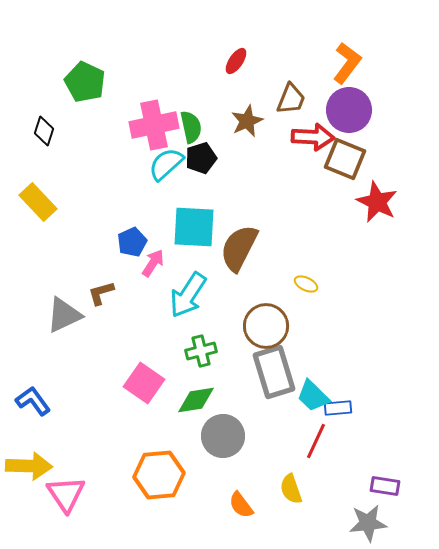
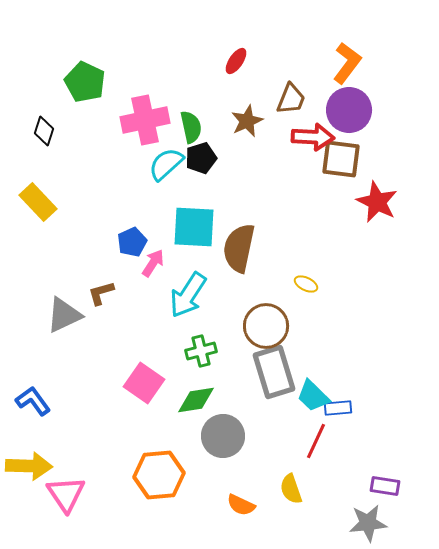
pink cross: moved 9 px left, 5 px up
brown square: moved 4 px left; rotated 15 degrees counterclockwise
brown semicircle: rotated 15 degrees counterclockwise
orange semicircle: rotated 28 degrees counterclockwise
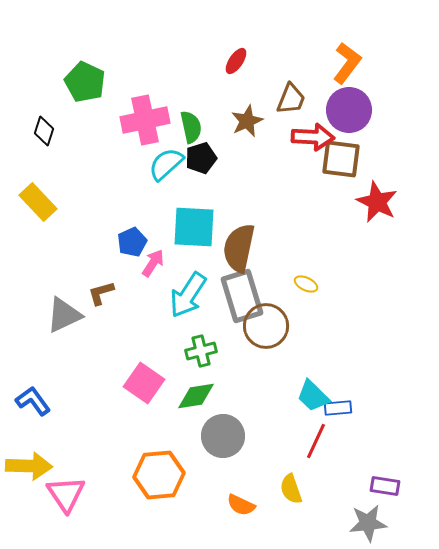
gray rectangle: moved 32 px left, 76 px up
green diamond: moved 4 px up
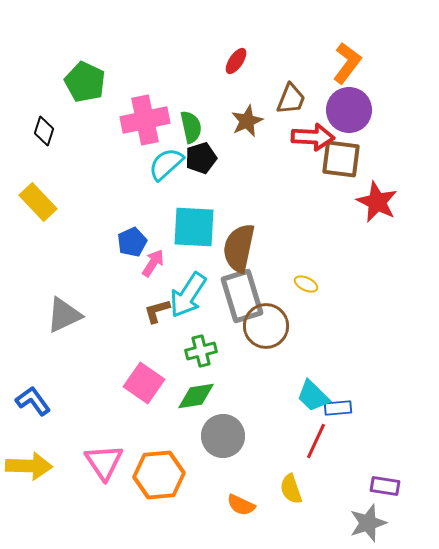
brown L-shape: moved 56 px right, 18 px down
pink triangle: moved 38 px right, 32 px up
gray star: rotated 12 degrees counterclockwise
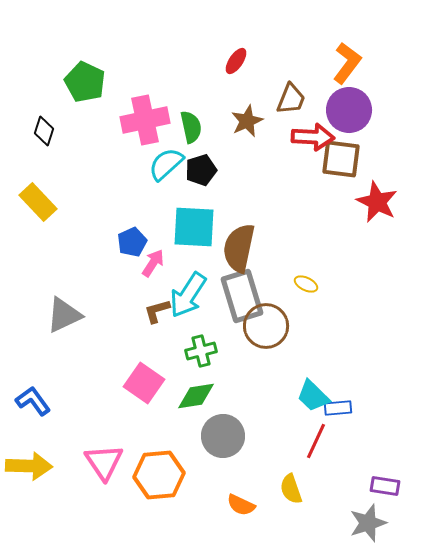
black pentagon: moved 12 px down
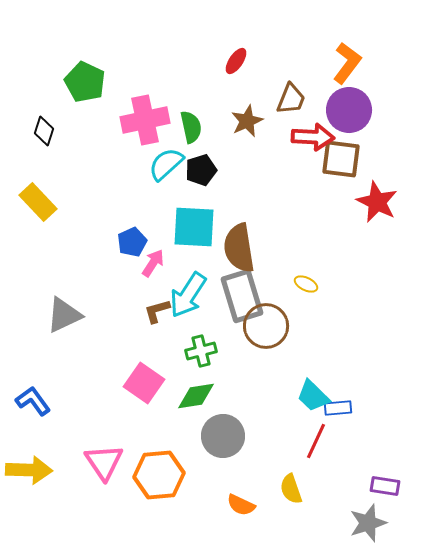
brown semicircle: rotated 21 degrees counterclockwise
yellow arrow: moved 4 px down
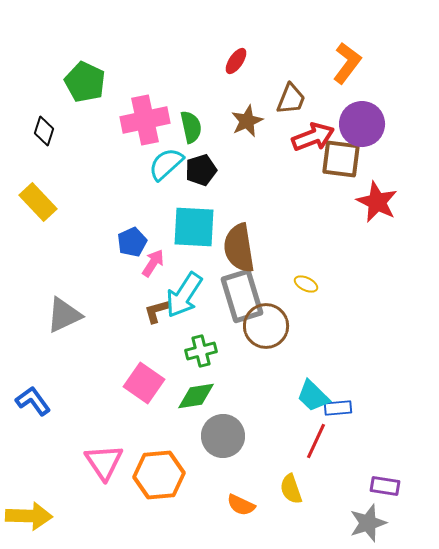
purple circle: moved 13 px right, 14 px down
red arrow: rotated 24 degrees counterclockwise
cyan arrow: moved 4 px left
yellow arrow: moved 46 px down
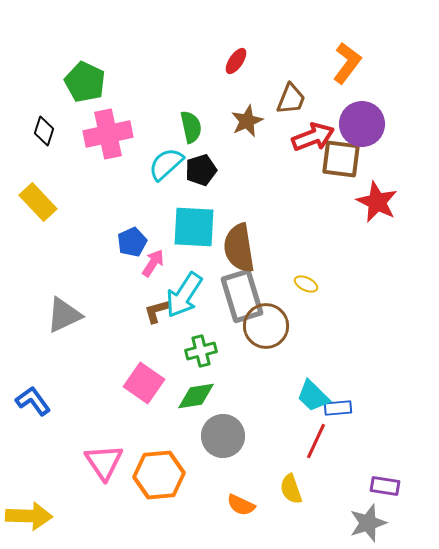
pink cross: moved 37 px left, 14 px down
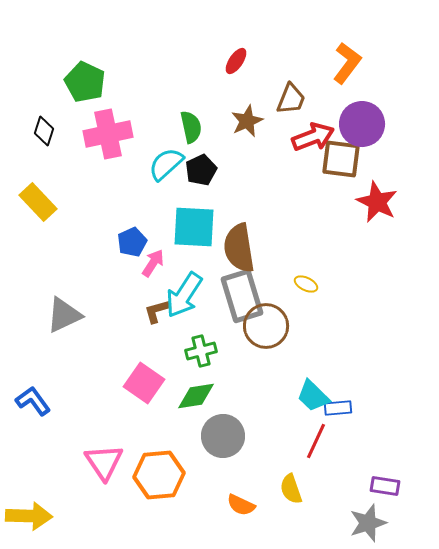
black pentagon: rotated 8 degrees counterclockwise
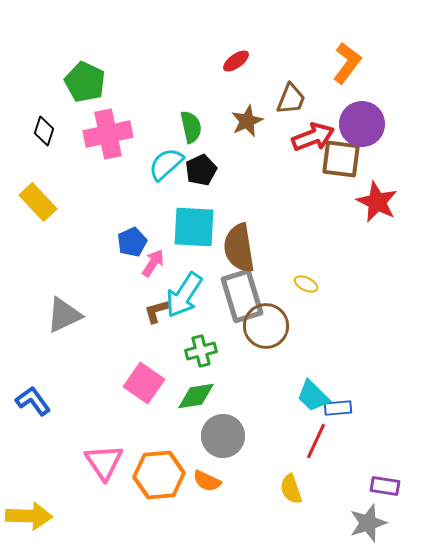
red ellipse: rotated 20 degrees clockwise
orange semicircle: moved 34 px left, 24 px up
